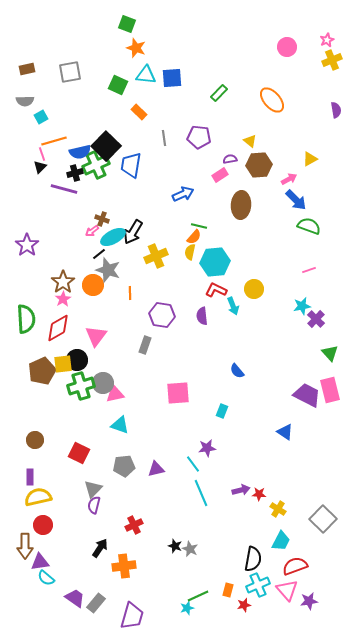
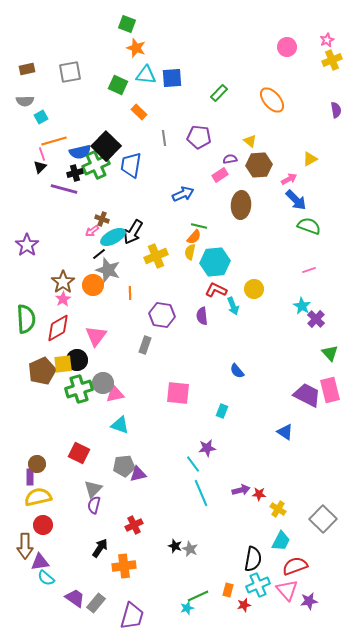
cyan star at (302, 306): rotated 30 degrees counterclockwise
green cross at (81, 386): moved 2 px left, 3 px down
pink square at (178, 393): rotated 10 degrees clockwise
brown circle at (35, 440): moved 2 px right, 24 px down
purple triangle at (156, 469): moved 18 px left, 5 px down
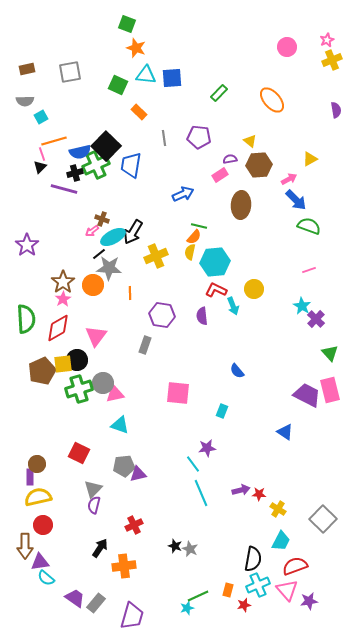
gray star at (108, 270): moved 1 px right, 2 px up; rotated 15 degrees counterclockwise
